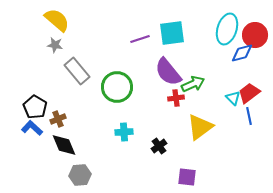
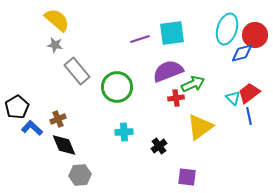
purple semicircle: moved 1 px up; rotated 108 degrees clockwise
black pentagon: moved 18 px left; rotated 10 degrees clockwise
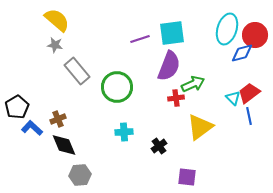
purple semicircle: moved 1 px right, 5 px up; rotated 132 degrees clockwise
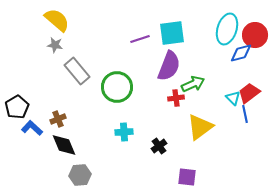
blue diamond: moved 1 px left
blue line: moved 4 px left, 2 px up
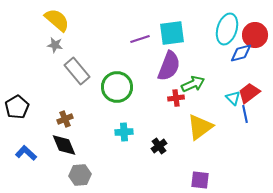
brown cross: moved 7 px right
blue L-shape: moved 6 px left, 25 px down
purple square: moved 13 px right, 3 px down
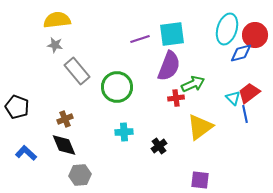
yellow semicircle: rotated 48 degrees counterclockwise
cyan square: moved 1 px down
black pentagon: rotated 20 degrees counterclockwise
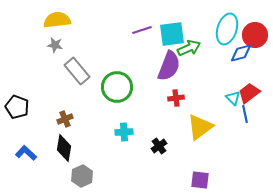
purple line: moved 2 px right, 9 px up
green arrow: moved 4 px left, 36 px up
black diamond: moved 3 px down; rotated 32 degrees clockwise
gray hexagon: moved 2 px right, 1 px down; rotated 20 degrees counterclockwise
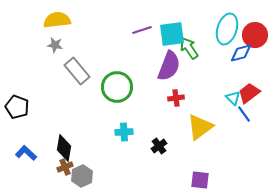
green arrow: rotated 100 degrees counterclockwise
blue line: moved 1 px left; rotated 24 degrees counterclockwise
brown cross: moved 48 px down
